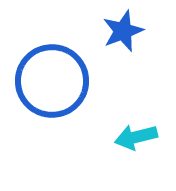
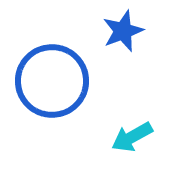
cyan arrow: moved 4 px left; rotated 15 degrees counterclockwise
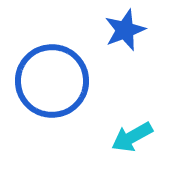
blue star: moved 2 px right, 1 px up
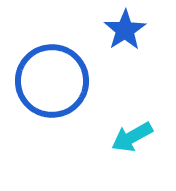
blue star: rotated 12 degrees counterclockwise
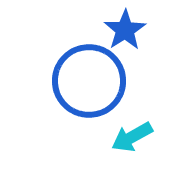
blue circle: moved 37 px right
